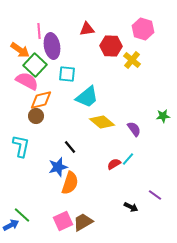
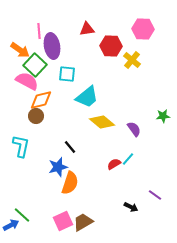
pink hexagon: rotated 15 degrees counterclockwise
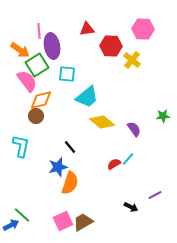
green square: moved 2 px right; rotated 15 degrees clockwise
pink semicircle: rotated 25 degrees clockwise
purple line: rotated 64 degrees counterclockwise
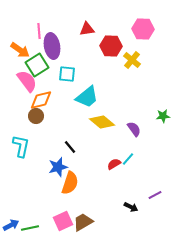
green line: moved 8 px right, 13 px down; rotated 54 degrees counterclockwise
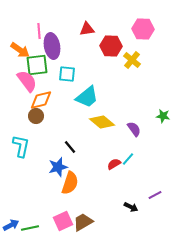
green square: rotated 25 degrees clockwise
green star: rotated 16 degrees clockwise
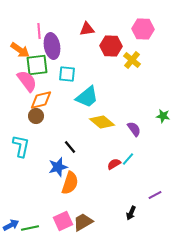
black arrow: moved 6 px down; rotated 88 degrees clockwise
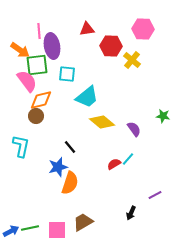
pink square: moved 6 px left, 9 px down; rotated 24 degrees clockwise
blue arrow: moved 6 px down
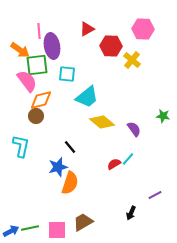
red triangle: rotated 21 degrees counterclockwise
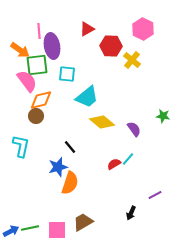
pink hexagon: rotated 25 degrees clockwise
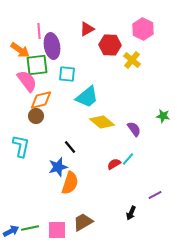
red hexagon: moved 1 px left, 1 px up
